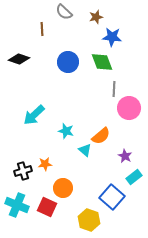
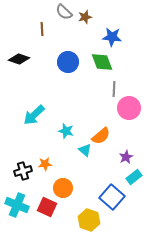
brown star: moved 11 px left
purple star: moved 1 px right, 1 px down; rotated 16 degrees clockwise
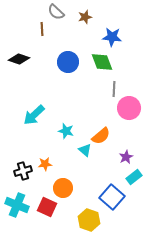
gray semicircle: moved 8 px left
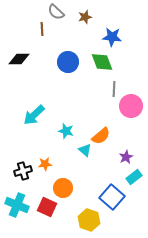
black diamond: rotated 20 degrees counterclockwise
pink circle: moved 2 px right, 2 px up
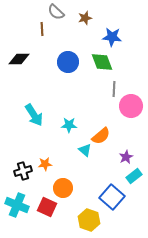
brown star: moved 1 px down
cyan arrow: rotated 80 degrees counterclockwise
cyan star: moved 3 px right, 6 px up; rotated 14 degrees counterclockwise
cyan rectangle: moved 1 px up
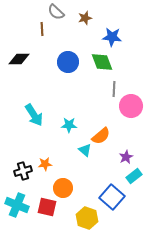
red square: rotated 12 degrees counterclockwise
yellow hexagon: moved 2 px left, 2 px up
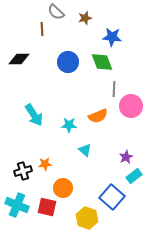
orange semicircle: moved 3 px left, 20 px up; rotated 18 degrees clockwise
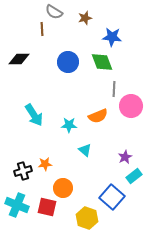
gray semicircle: moved 2 px left; rotated 12 degrees counterclockwise
purple star: moved 1 px left
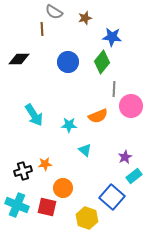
green diamond: rotated 60 degrees clockwise
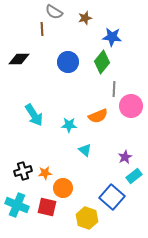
orange star: moved 9 px down
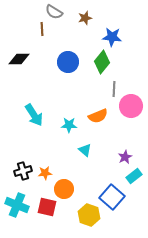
orange circle: moved 1 px right, 1 px down
yellow hexagon: moved 2 px right, 3 px up
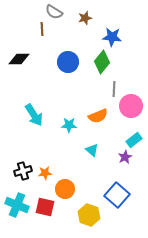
cyan triangle: moved 7 px right
cyan rectangle: moved 36 px up
orange circle: moved 1 px right
blue square: moved 5 px right, 2 px up
red square: moved 2 px left
